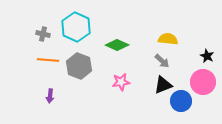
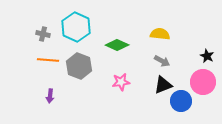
yellow semicircle: moved 8 px left, 5 px up
gray arrow: rotated 14 degrees counterclockwise
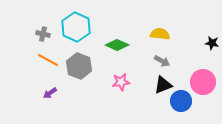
black star: moved 5 px right, 13 px up; rotated 16 degrees counterclockwise
orange line: rotated 25 degrees clockwise
purple arrow: moved 3 px up; rotated 48 degrees clockwise
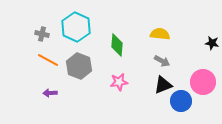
gray cross: moved 1 px left
green diamond: rotated 70 degrees clockwise
pink star: moved 2 px left
purple arrow: rotated 32 degrees clockwise
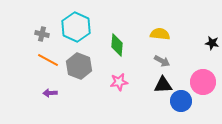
black triangle: rotated 18 degrees clockwise
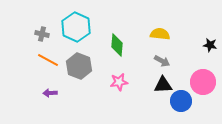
black star: moved 2 px left, 2 px down
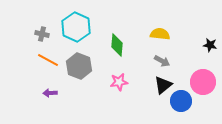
black triangle: rotated 36 degrees counterclockwise
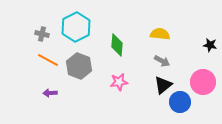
cyan hexagon: rotated 8 degrees clockwise
blue circle: moved 1 px left, 1 px down
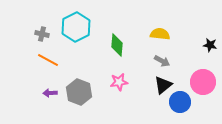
gray hexagon: moved 26 px down
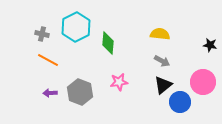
green diamond: moved 9 px left, 2 px up
gray hexagon: moved 1 px right
